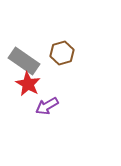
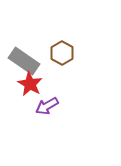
brown hexagon: rotated 15 degrees counterclockwise
red star: moved 2 px right
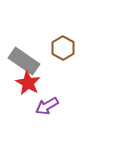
brown hexagon: moved 1 px right, 5 px up
red star: moved 2 px left, 1 px up
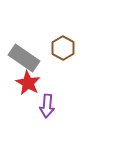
gray rectangle: moved 3 px up
purple arrow: rotated 55 degrees counterclockwise
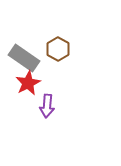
brown hexagon: moved 5 px left, 1 px down
red star: rotated 15 degrees clockwise
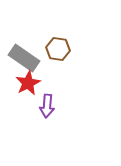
brown hexagon: rotated 20 degrees counterclockwise
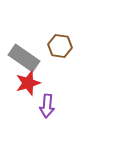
brown hexagon: moved 2 px right, 3 px up
red star: rotated 10 degrees clockwise
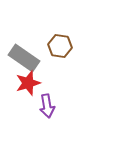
purple arrow: rotated 15 degrees counterclockwise
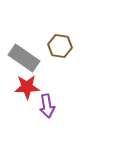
red star: moved 1 px left, 4 px down; rotated 15 degrees clockwise
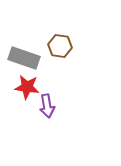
gray rectangle: rotated 16 degrees counterclockwise
red star: rotated 10 degrees clockwise
